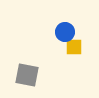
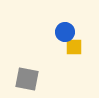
gray square: moved 4 px down
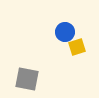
yellow square: moved 3 px right; rotated 18 degrees counterclockwise
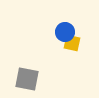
yellow square: moved 5 px left, 4 px up; rotated 30 degrees clockwise
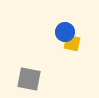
gray square: moved 2 px right
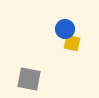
blue circle: moved 3 px up
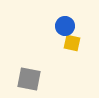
blue circle: moved 3 px up
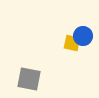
blue circle: moved 18 px right, 10 px down
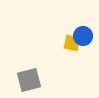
gray square: moved 1 px down; rotated 25 degrees counterclockwise
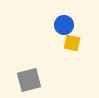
blue circle: moved 19 px left, 11 px up
